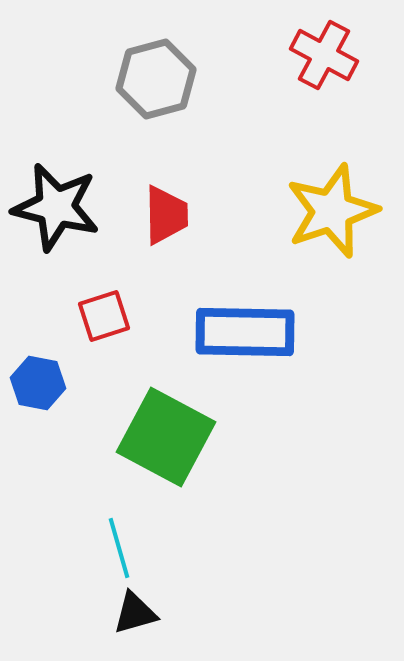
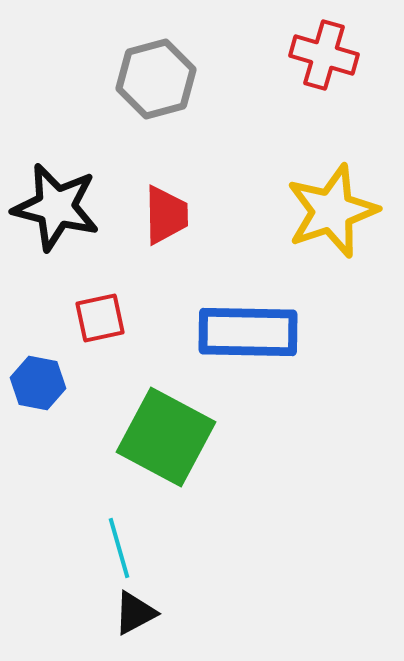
red cross: rotated 12 degrees counterclockwise
red square: moved 4 px left, 2 px down; rotated 6 degrees clockwise
blue rectangle: moved 3 px right
black triangle: rotated 12 degrees counterclockwise
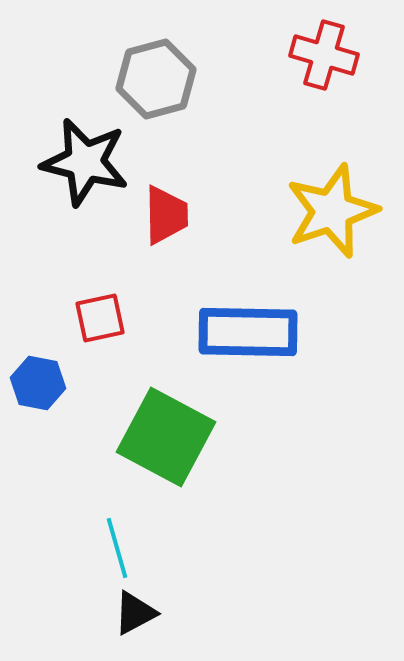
black star: moved 29 px right, 45 px up
cyan line: moved 2 px left
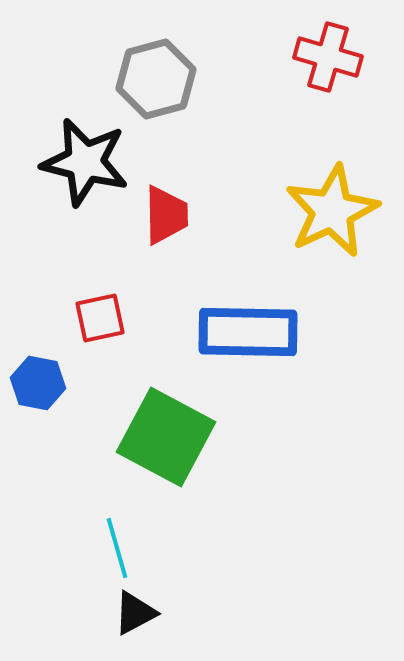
red cross: moved 4 px right, 2 px down
yellow star: rotated 6 degrees counterclockwise
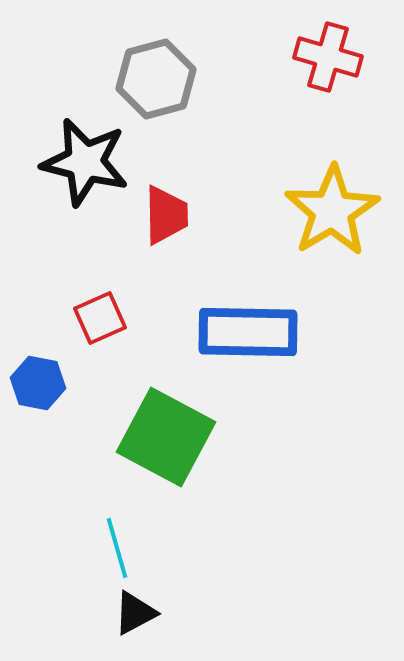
yellow star: rotated 6 degrees counterclockwise
red square: rotated 12 degrees counterclockwise
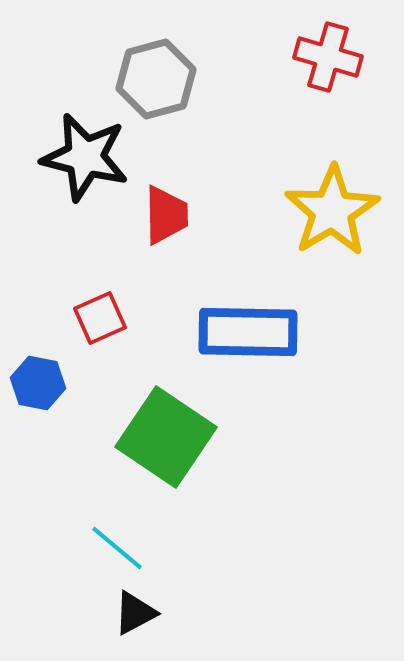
black star: moved 5 px up
green square: rotated 6 degrees clockwise
cyan line: rotated 34 degrees counterclockwise
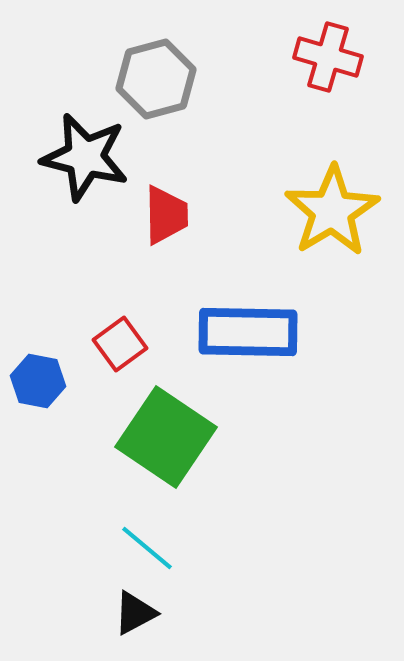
red square: moved 20 px right, 26 px down; rotated 12 degrees counterclockwise
blue hexagon: moved 2 px up
cyan line: moved 30 px right
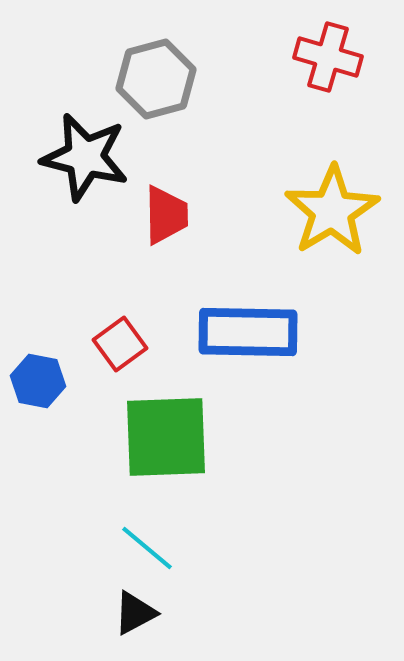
green square: rotated 36 degrees counterclockwise
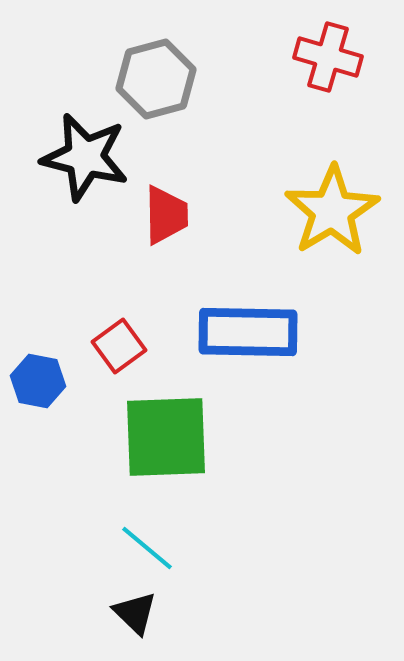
red square: moved 1 px left, 2 px down
black triangle: rotated 48 degrees counterclockwise
